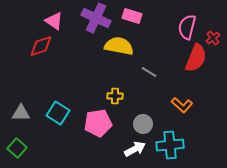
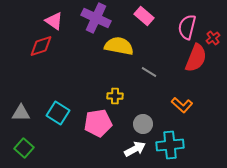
pink rectangle: moved 12 px right; rotated 24 degrees clockwise
green square: moved 7 px right
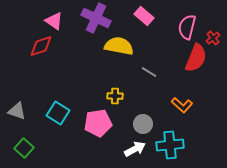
gray triangle: moved 4 px left, 2 px up; rotated 18 degrees clockwise
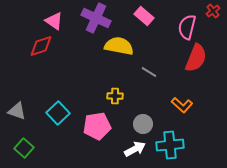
red cross: moved 27 px up
cyan square: rotated 15 degrees clockwise
pink pentagon: moved 1 px left, 3 px down
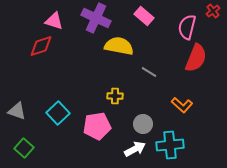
pink triangle: rotated 18 degrees counterclockwise
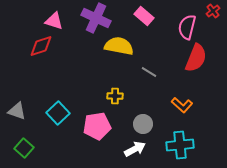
cyan cross: moved 10 px right
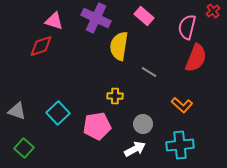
yellow semicircle: rotated 92 degrees counterclockwise
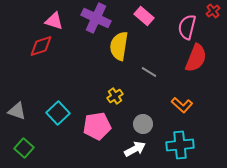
yellow cross: rotated 35 degrees counterclockwise
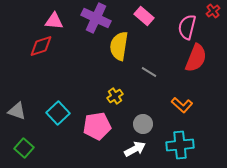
pink triangle: rotated 12 degrees counterclockwise
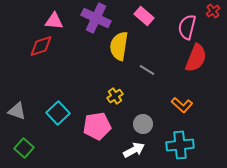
gray line: moved 2 px left, 2 px up
white arrow: moved 1 px left, 1 px down
